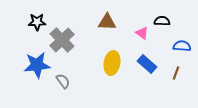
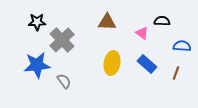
gray semicircle: moved 1 px right
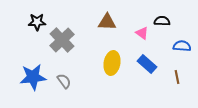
blue star: moved 4 px left, 12 px down
brown line: moved 1 px right, 4 px down; rotated 32 degrees counterclockwise
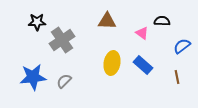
brown triangle: moved 1 px up
gray cross: rotated 10 degrees clockwise
blue semicircle: rotated 42 degrees counterclockwise
blue rectangle: moved 4 px left, 1 px down
gray semicircle: rotated 98 degrees counterclockwise
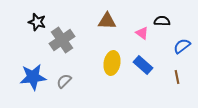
black star: rotated 18 degrees clockwise
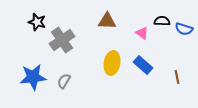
blue semicircle: moved 2 px right, 17 px up; rotated 126 degrees counterclockwise
gray semicircle: rotated 14 degrees counterclockwise
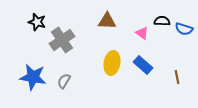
blue star: rotated 16 degrees clockwise
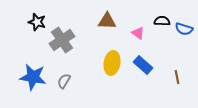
pink triangle: moved 4 px left
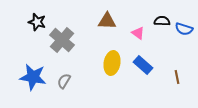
gray cross: rotated 15 degrees counterclockwise
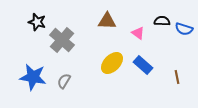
yellow ellipse: rotated 35 degrees clockwise
